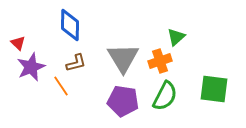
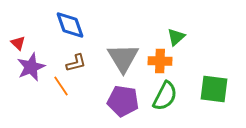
blue diamond: rotated 20 degrees counterclockwise
orange cross: rotated 20 degrees clockwise
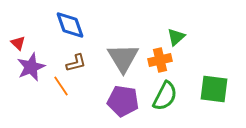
orange cross: moved 1 px up; rotated 15 degrees counterclockwise
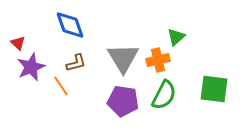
orange cross: moved 2 px left
green semicircle: moved 1 px left, 1 px up
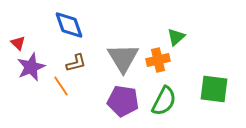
blue diamond: moved 1 px left
green semicircle: moved 6 px down
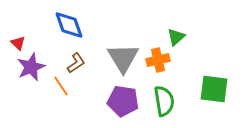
brown L-shape: rotated 20 degrees counterclockwise
green semicircle: rotated 36 degrees counterclockwise
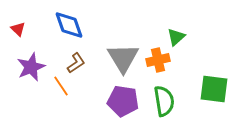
red triangle: moved 14 px up
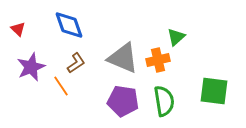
gray triangle: rotated 36 degrees counterclockwise
green square: moved 2 px down
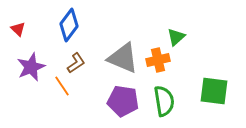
blue diamond: rotated 56 degrees clockwise
orange line: moved 1 px right
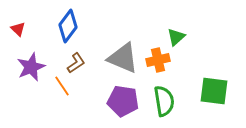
blue diamond: moved 1 px left, 1 px down
